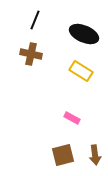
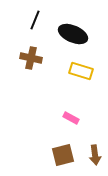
black ellipse: moved 11 px left
brown cross: moved 4 px down
yellow rectangle: rotated 15 degrees counterclockwise
pink rectangle: moved 1 px left
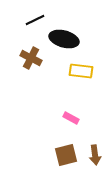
black line: rotated 42 degrees clockwise
black ellipse: moved 9 px left, 5 px down; rotated 8 degrees counterclockwise
brown cross: rotated 15 degrees clockwise
yellow rectangle: rotated 10 degrees counterclockwise
brown square: moved 3 px right
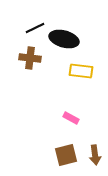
black line: moved 8 px down
brown cross: moved 1 px left; rotated 20 degrees counterclockwise
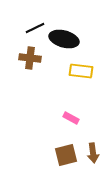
brown arrow: moved 2 px left, 2 px up
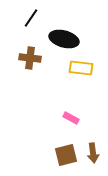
black line: moved 4 px left, 10 px up; rotated 30 degrees counterclockwise
yellow rectangle: moved 3 px up
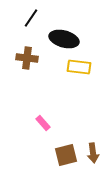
brown cross: moved 3 px left
yellow rectangle: moved 2 px left, 1 px up
pink rectangle: moved 28 px left, 5 px down; rotated 21 degrees clockwise
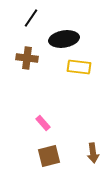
black ellipse: rotated 24 degrees counterclockwise
brown square: moved 17 px left, 1 px down
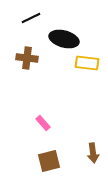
black line: rotated 30 degrees clockwise
black ellipse: rotated 24 degrees clockwise
yellow rectangle: moved 8 px right, 4 px up
brown square: moved 5 px down
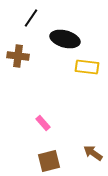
black line: rotated 30 degrees counterclockwise
black ellipse: moved 1 px right
brown cross: moved 9 px left, 2 px up
yellow rectangle: moved 4 px down
brown arrow: rotated 132 degrees clockwise
